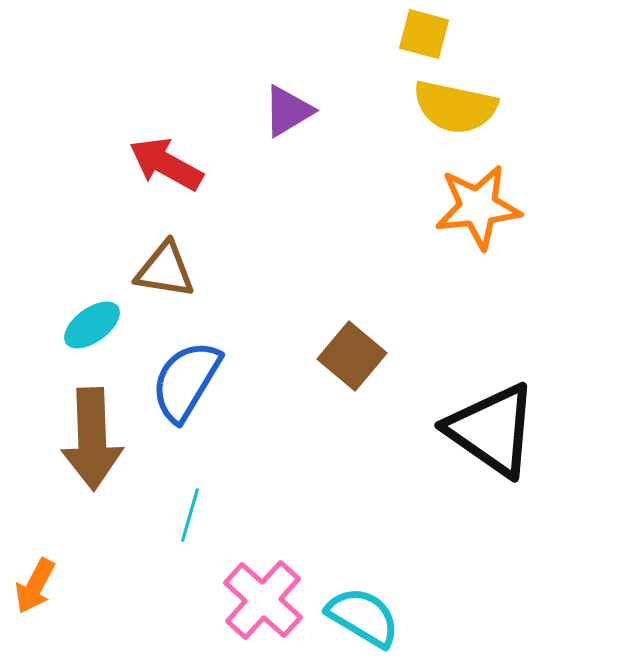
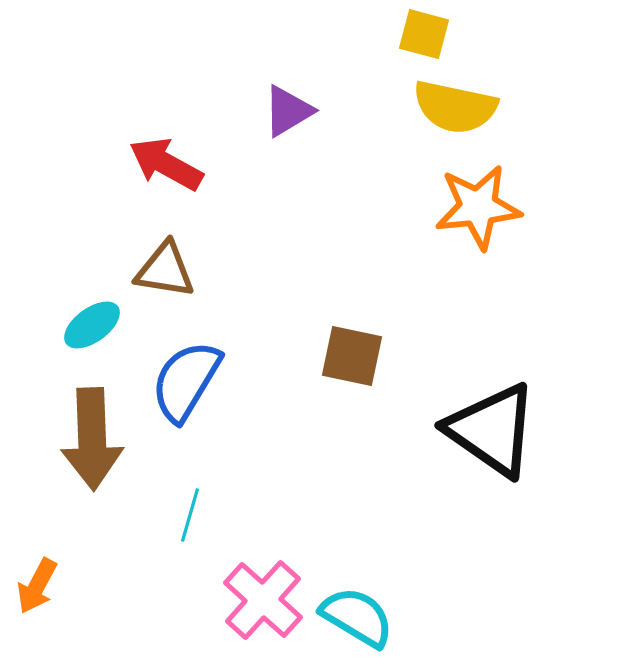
brown square: rotated 28 degrees counterclockwise
orange arrow: moved 2 px right
cyan semicircle: moved 6 px left
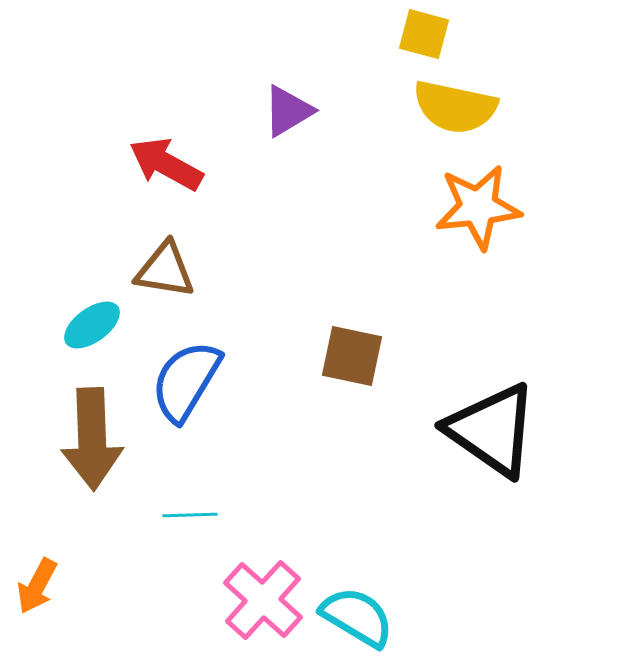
cyan line: rotated 72 degrees clockwise
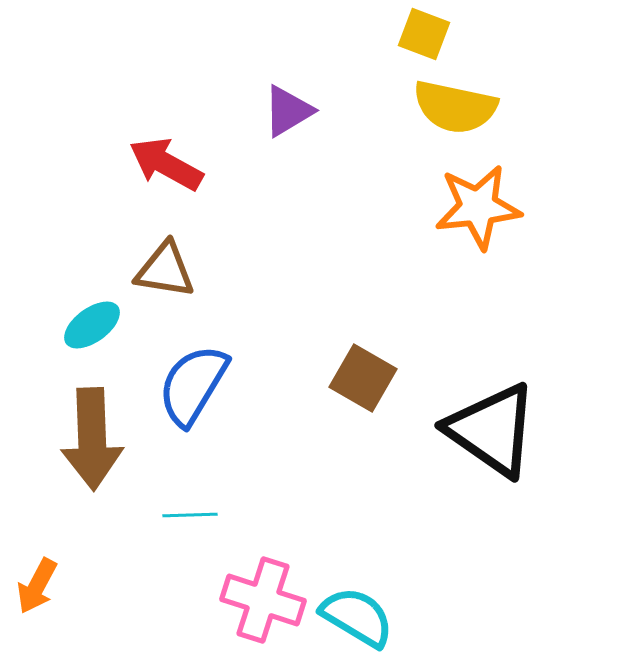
yellow square: rotated 6 degrees clockwise
brown square: moved 11 px right, 22 px down; rotated 18 degrees clockwise
blue semicircle: moved 7 px right, 4 px down
pink cross: rotated 24 degrees counterclockwise
